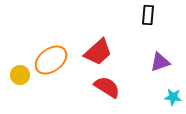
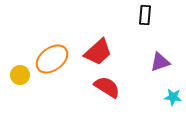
black rectangle: moved 3 px left
orange ellipse: moved 1 px right, 1 px up
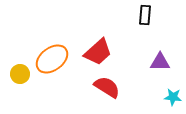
purple triangle: rotated 20 degrees clockwise
yellow circle: moved 1 px up
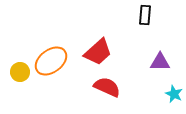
orange ellipse: moved 1 px left, 2 px down
yellow circle: moved 2 px up
red semicircle: rotated 8 degrees counterclockwise
cyan star: moved 1 px right, 3 px up; rotated 18 degrees clockwise
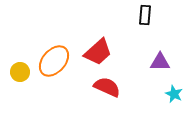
orange ellipse: moved 3 px right; rotated 12 degrees counterclockwise
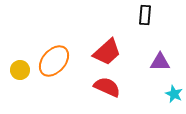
red trapezoid: moved 9 px right
yellow circle: moved 2 px up
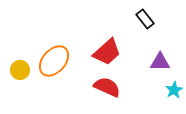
black rectangle: moved 4 px down; rotated 42 degrees counterclockwise
cyan star: moved 4 px up; rotated 18 degrees clockwise
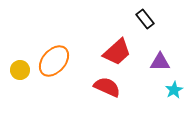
red trapezoid: moved 10 px right
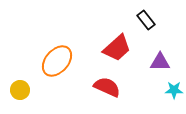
black rectangle: moved 1 px right, 1 px down
red trapezoid: moved 4 px up
orange ellipse: moved 3 px right
yellow circle: moved 20 px down
cyan star: rotated 30 degrees clockwise
